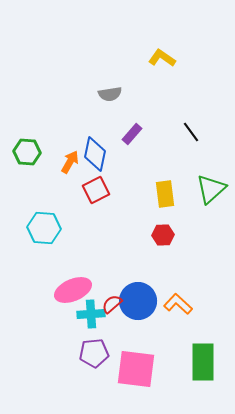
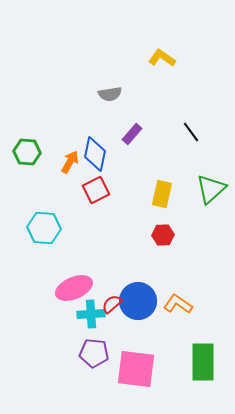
yellow rectangle: moved 3 px left; rotated 20 degrees clockwise
pink ellipse: moved 1 px right, 2 px up
orange L-shape: rotated 8 degrees counterclockwise
purple pentagon: rotated 12 degrees clockwise
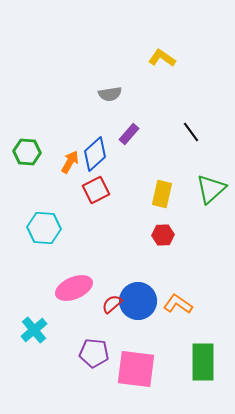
purple rectangle: moved 3 px left
blue diamond: rotated 36 degrees clockwise
cyan cross: moved 57 px left, 16 px down; rotated 36 degrees counterclockwise
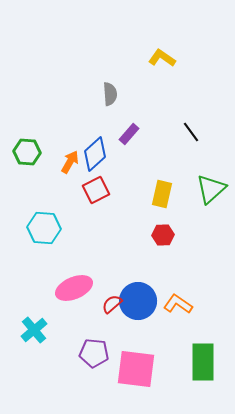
gray semicircle: rotated 85 degrees counterclockwise
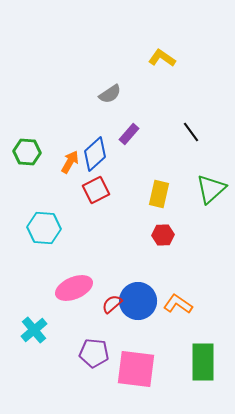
gray semicircle: rotated 60 degrees clockwise
yellow rectangle: moved 3 px left
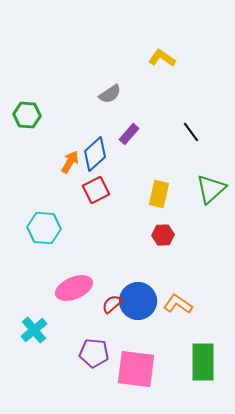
green hexagon: moved 37 px up
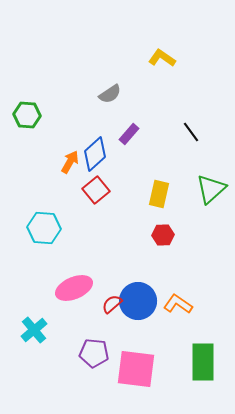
red square: rotated 12 degrees counterclockwise
